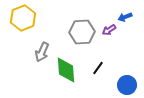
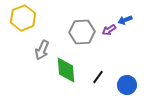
blue arrow: moved 3 px down
gray arrow: moved 2 px up
black line: moved 9 px down
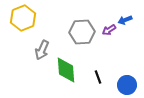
black line: rotated 56 degrees counterclockwise
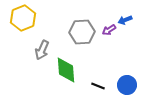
black line: moved 9 px down; rotated 48 degrees counterclockwise
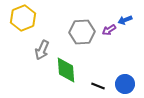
blue circle: moved 2 px left, 1 px up
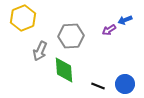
gray hexagon: moved 11 px left, 4 px down
gray arrow: moved 2 px left, 1 px down
green diamond: moved 2 px left
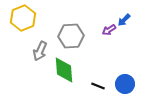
blue arrow: moved 1 px left; rotated 24 degrees counterclockwise
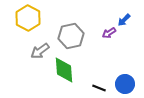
yellow hexagon: moved 5 px right; rotated 10 degrees counterclockwise
purple arrow: moved 3 px down
gray hexagon: rotated 10 degrees counterclockwise
gray arrow: rotated 30 degrees clockwise
black line: moved 1 px right, 2 px down
